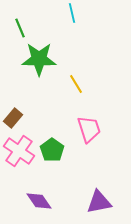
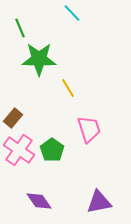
cyan line: rotated 30 degrees counterclockwise
yellow line: moved 8 px left, 4 px down
pink cross: moved 1 px up
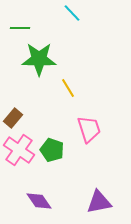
green line: rotated 66 degrees counterclockwise
green pentagon: rotated 15 degrees counterclockwise
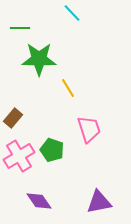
pink cross: moved 6 px down; rotated 24 degrees clockwise
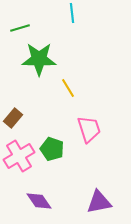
cyan line: rotated 36 degrees clockwise
green line: rotated 18 degrees counterclockwise
green pentagon: moved 1 px up
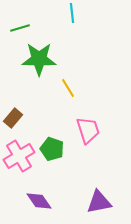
pink trapezoid: moved 1 px left, 1 px down
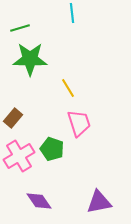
green star: moved 9 px left
pink trapezoid: moved 9 px left, 7 px up
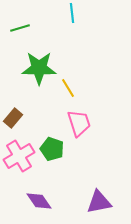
green star: moved 9 px right, 9 px down
